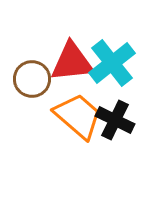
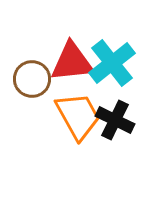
orange trapezoid: rotated 20 degrees clockwise
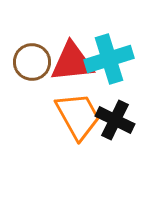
cyan cross: moved 3 px left, 4 px up; rotated 21 degrees clockwise
brown circle: moved 17 px up
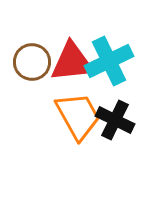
cyan cross: moved 2 px down; rotated 9 degrees counterclockwise
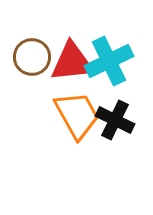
brown circle: moved 5 px up
orange trapezoid: moved 1 px left, 1 px up
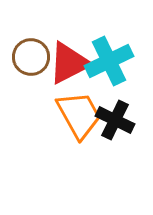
brown circle: moved 1 px left
red triangle: moved 3 px left, 1 px down; rotated 21 degrees counterclockwise
orange trapezoid: moved 2 px right
